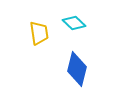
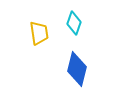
cyan diamond: rotated 65 degrees clockwise
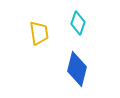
cyan diamond: moved 4 px right
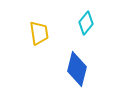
cyan diamond: moved 8 px right; rotated 20 degrees clockwise
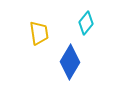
blue diamond: moved 7 px left, 7 px up; rotated 16 degrees clockwise
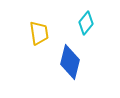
blue diamond: rotated 16 degrees counterclockwise
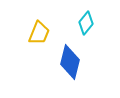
yellow trapezoid: rotated 30 degrees clockwise
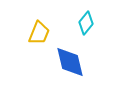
blue diamond: rotated 28 degrees counterclockwise
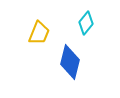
blue diamond: rotated 28 degrees clockwise
